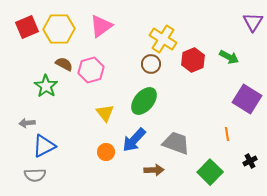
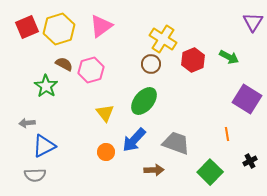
yellow hexagon: rotated 16 degrees counterclockwise
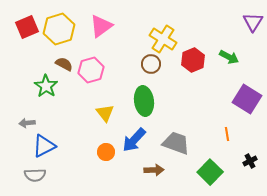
green ellipse: rotated 48 degrees counterclockwise
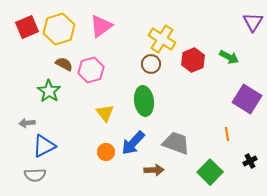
yellow cross: moved 1 px left
green star: moved 3 px right, 5 px down
blue arrow: moved 1 px left, 3 px down
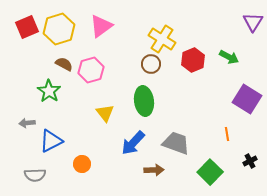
blue triangle: moved 7 px right, 5 px up
orange circle: moved 24 px left, 12 px down
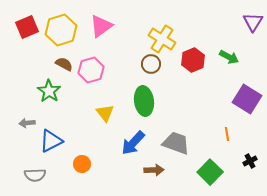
yellow hexagon: moved 2 px right, 1 px down
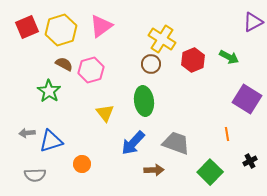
purple triangle: rotated 30 degrees clockwise
gray arrow: moved 10 px down
blue triangle: rotated 10 degrees clockwise
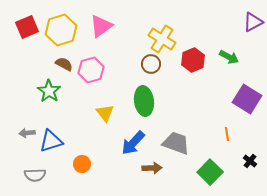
black cross: rotated 24 degrees counterclockwise
brown arrow: moved 2 px left, 2 px up
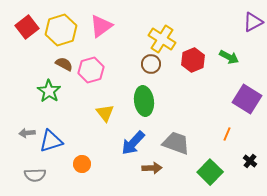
red square: rotated 15 degrees counterclockwise
orange line: rotated 32 degrees clockwise
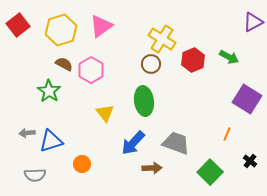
red square: moved 9 px left, 2 px up
pink hexagon: rotated 15 degrees counterclockwise
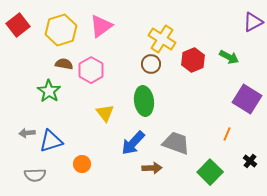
brown semicircle: rotated 18 degrees counterclockwise
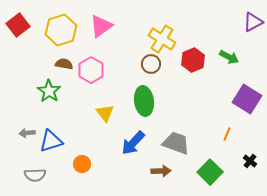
brown arrow: moved 9 px right, 3 px down
